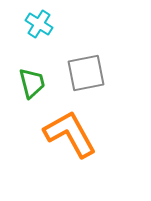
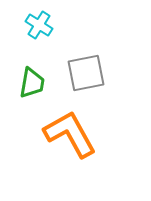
cyan cross: moved 1 px down
green trapezoid: rotated 24 degrees clockwise
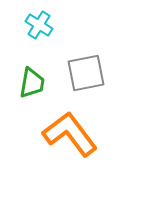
orange L-shape: rotated 8 degrees counterclockwise
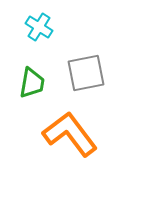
cyan cross: moved 2 px down
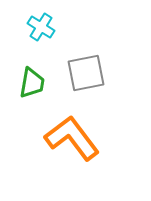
cyan cross: moved 2 px right
orange L-shape: moved 2 px right, 4 px down
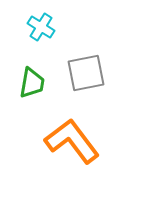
orange L-shape: moved 3 px down
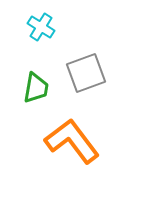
gray square: rotated 9 degrees counterclockwise
green trapezoid: moved 4 px right, 5 px down
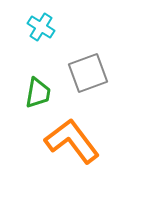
gray square: moved 2 px right
green trapezoid: moved 2 px right, 5 px down
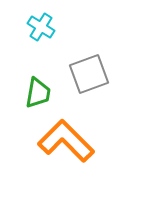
gray square: moved 1 px right, 1 px down
orange L-shape: moved 6 px left; rotated 8 degrees counterclockwise
